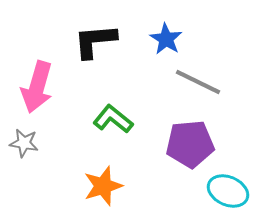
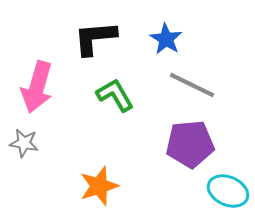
black L-shape: moved 3 px up
gray line: moved 6 px left, 3 px down
green L-shape: moved 2 px right, 24 px up; rotated 21 degrees clockwise
orange star: moved 4 px left
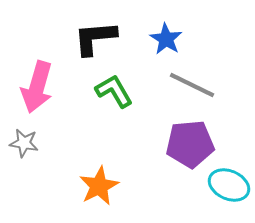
green L-shape: moved 1 px left, 4 px up
orange star: rotated 9 degrees counterclockwise
cyan ellipse: moved 1 px right, 6 px up
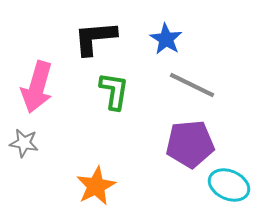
green L-shape: rotated 39 degrees clockwise
orange star: moved 3 px left
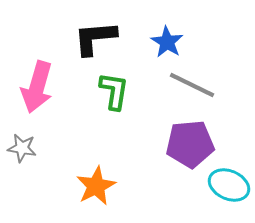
blue star: moved 1 px right, 3 px down
gray star: moved 2 px left, 5 px down
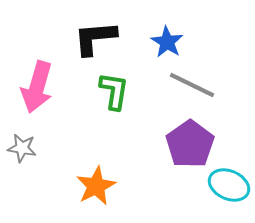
purple pentagon: rotated 30 degrees counterclockwise
